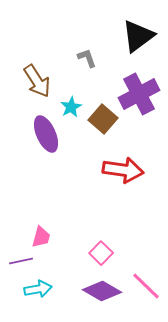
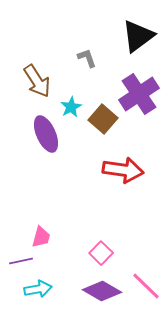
purple cross: rotated 6 degrees counterclockwise
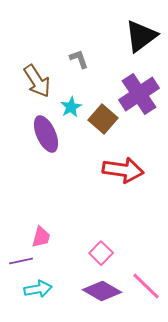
black triangle: moved 3 px right
gray L-shape: moved 8 px left, 1 px down
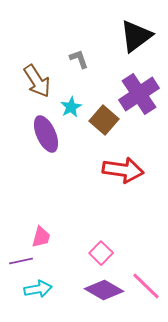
black triangle: moved 5 px left
brown square: moved 1 px right, 1 px down
purple diamond: moved 2 px right, 1 px up
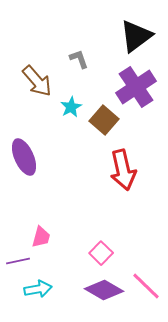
brown arrow: rotated 8 degrees counterclockwise
purple cross: moved 3 px left, 7 px up
purple ellipse: moved 22 px left, 23 px down
red arrow: rotated 69 degrees clockwise
purple line: moved 3 px left
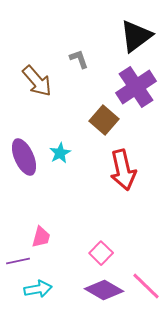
cyan star: moved 11 px left, 46 px down
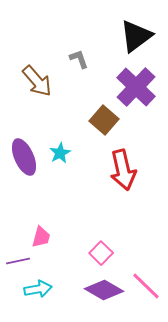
purple cross: rotated 12 degrees counterclockwise
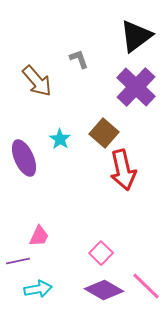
brown square: moved 13 px down
cyan star: moved 14 px up; rotated 10 degrees counterclockwise
purple ellipse: moved 1 px down
pink trapezoid: moved 2 px left, 1 px up; rotated 10 degrees clockwise
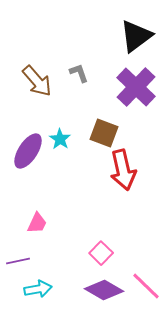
gray L-shape: moved 14 px down
brown square: rotated 20 degrees counterclockwise
purple ellipse: moved 4 px right, 7 px up; rotated 57 degrees clockwise
pink trapezoid: moved 2 px left, 13 px up
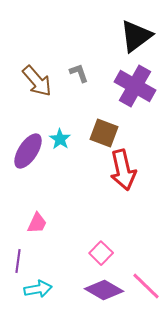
purple cross: moved 1 px left, 1 px up; rotated 15 degrees counterclockwise
purple line: rotated 70 degrees counterclockwise
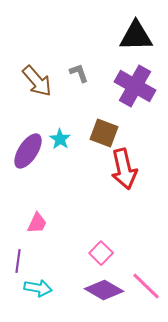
black triangle: rotated 36 degrees clockwise
red arrow: moved 1 px right, 1 px up
cyan arrow: moved 1 px up; rotated 20 degrees clockwise
